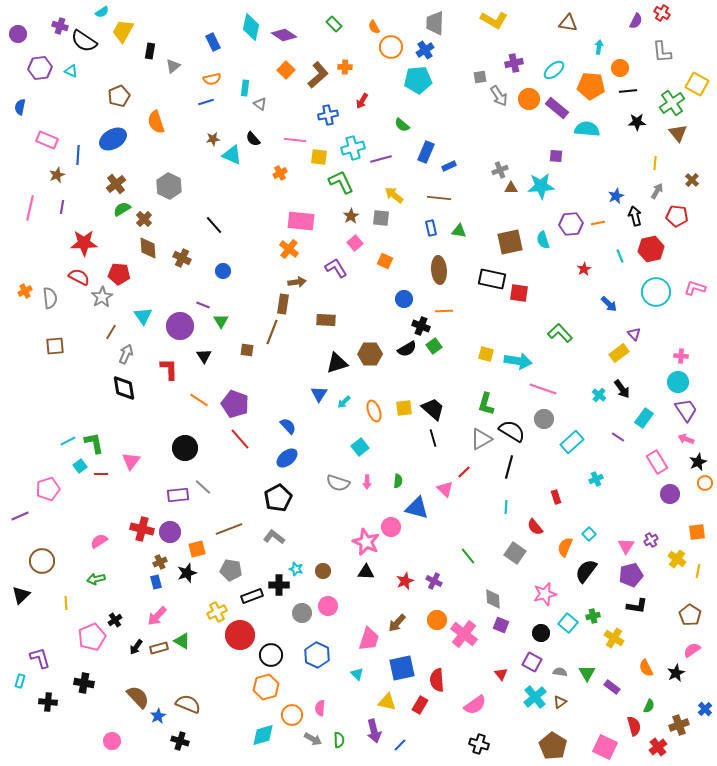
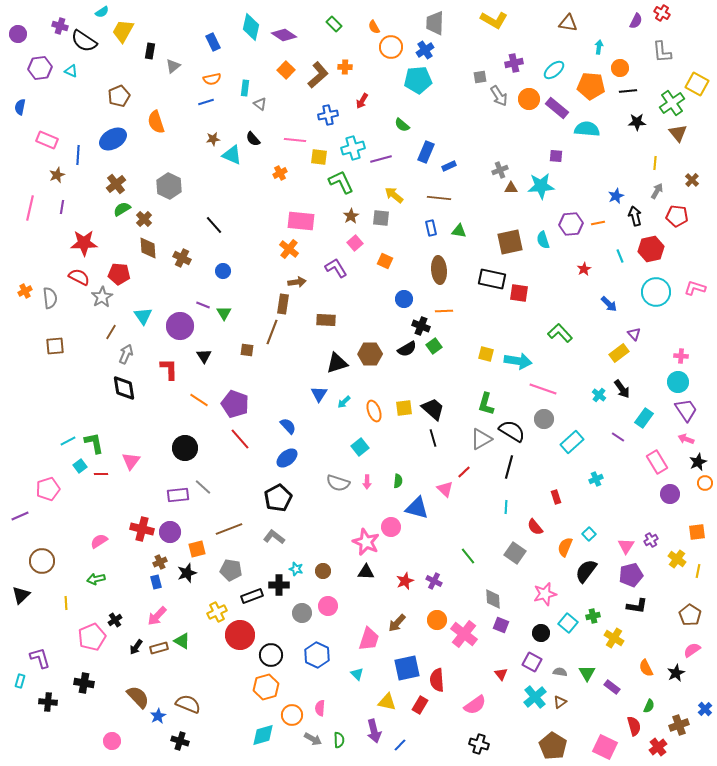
green triangle at (221, 321): moved 3 px right, 8 px up
blue square at (402, 668): moved 5 px right
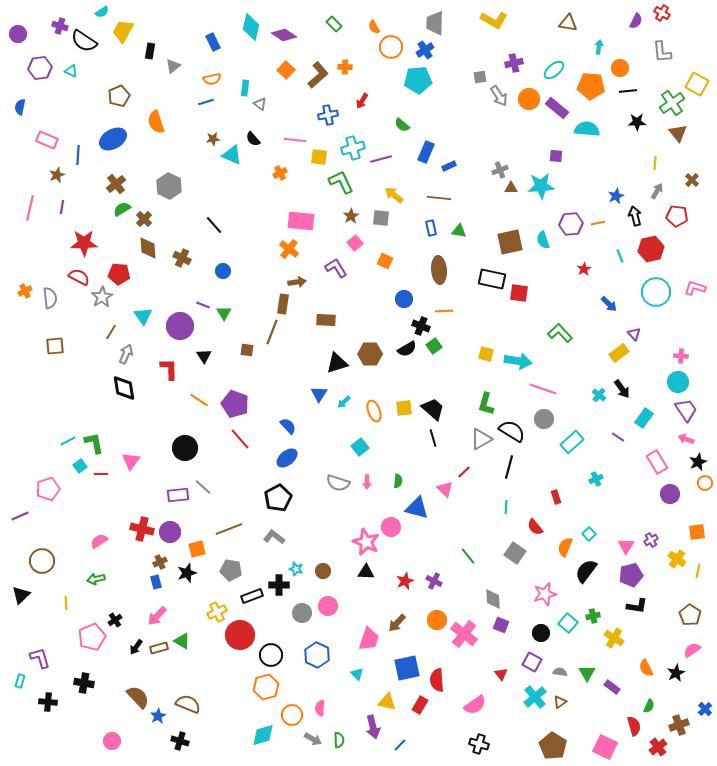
purple arrow at (374, 731): moved 1 px left, 4 px up
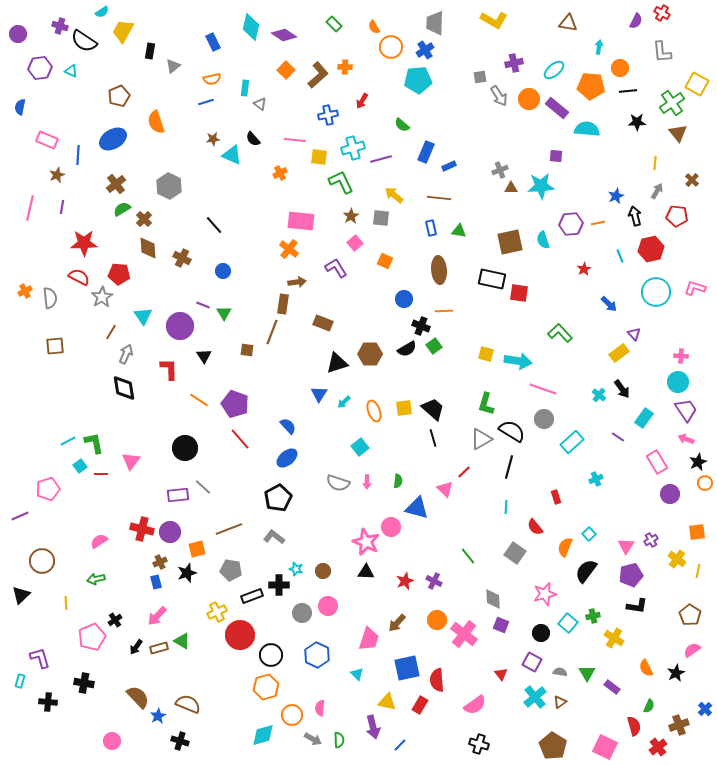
brown rectangle at (326, 320): moved 3 px left, 3 px down; rotated 18 degrees clockwise
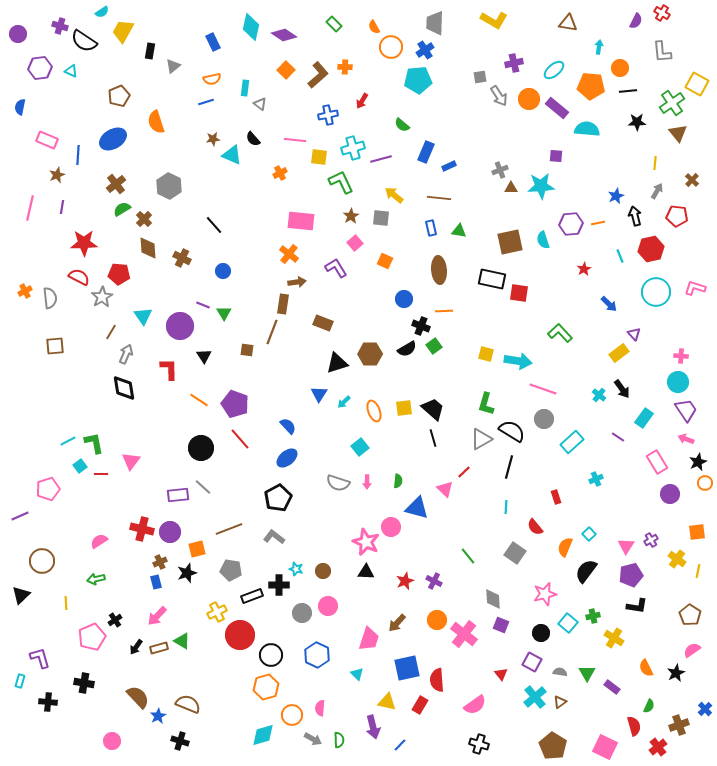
orange cross at (289, 249): moved 5 px down
black circle at (185, 448): moved 16 px right
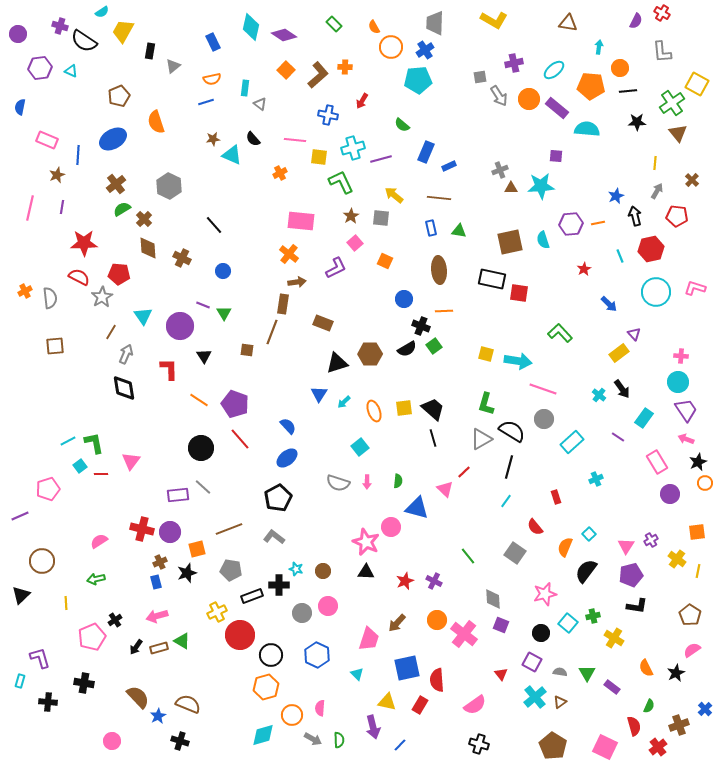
blue cross at (328, 115): rotated 24 degrees clockwise
purple L-shape at (336, 268): rotated 95 degrees clockwise
cyan line at (506, 507): moved 6 px up; rotated 32 degrees clockwise
pink arrow at (157, 616): rotated 30 degrees clockwise
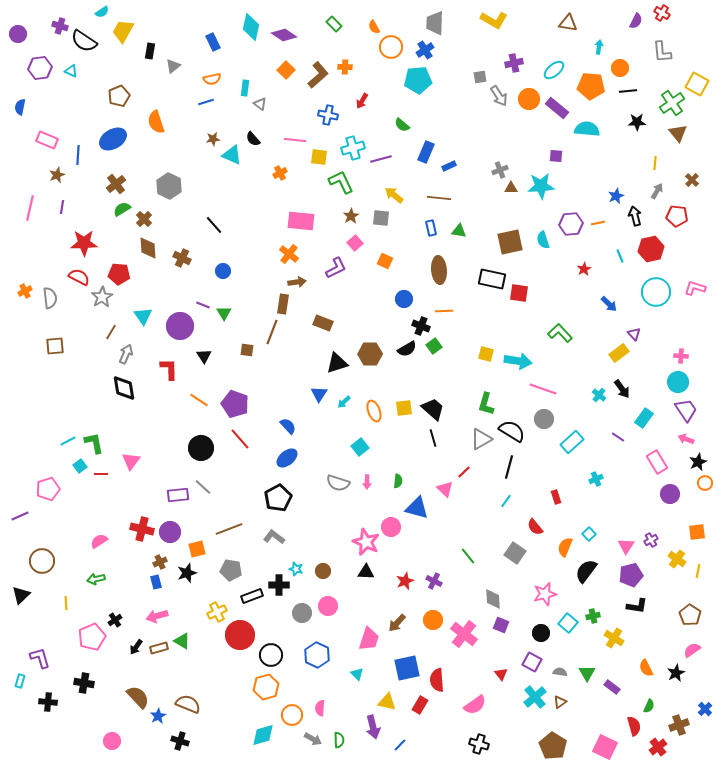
orange circle at (437, 620): moved 4 px left
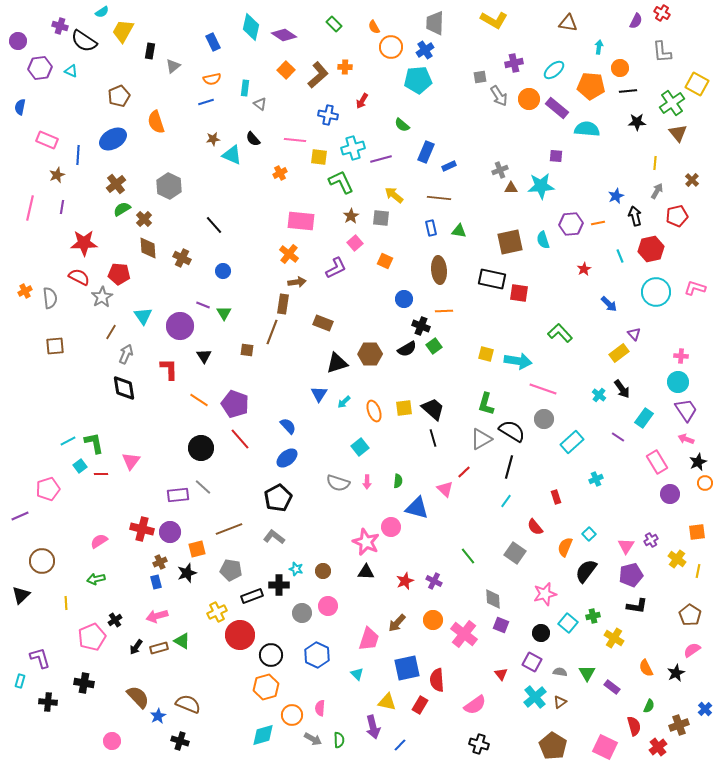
purple circle at (18, 34): moved 7 px down
red pentagon at (677, 216): rotated 20 degrees counterclockwise
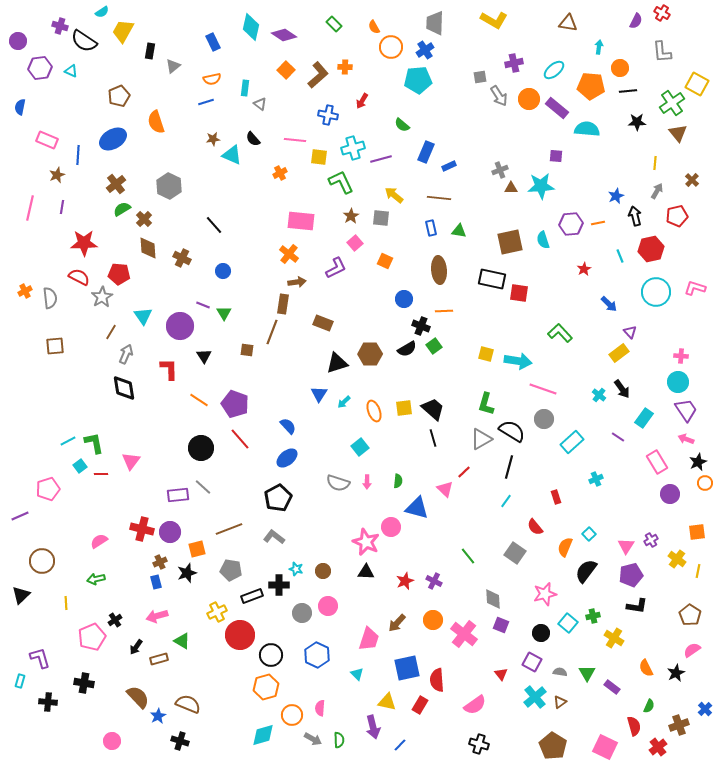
purple triangle at (634, 334): moved 4 px left, 2 px up
brown rectangle at (159, 648): moved 11 px down
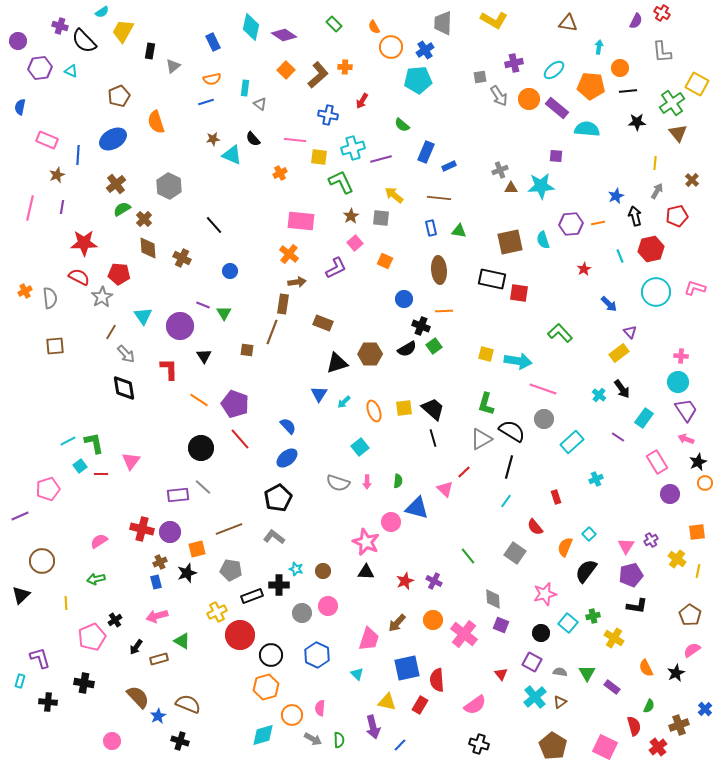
gray trapezoid at (435, 23): moved 8 px right
black semicircle at (84, 41): rotated 12 degrees clockwise
blue circle at (223, 271): moved 7 px right
gray arrow at (126, 354): rotated 114 degrees clockwise
pink circle at (391, 527): moved 5 px up
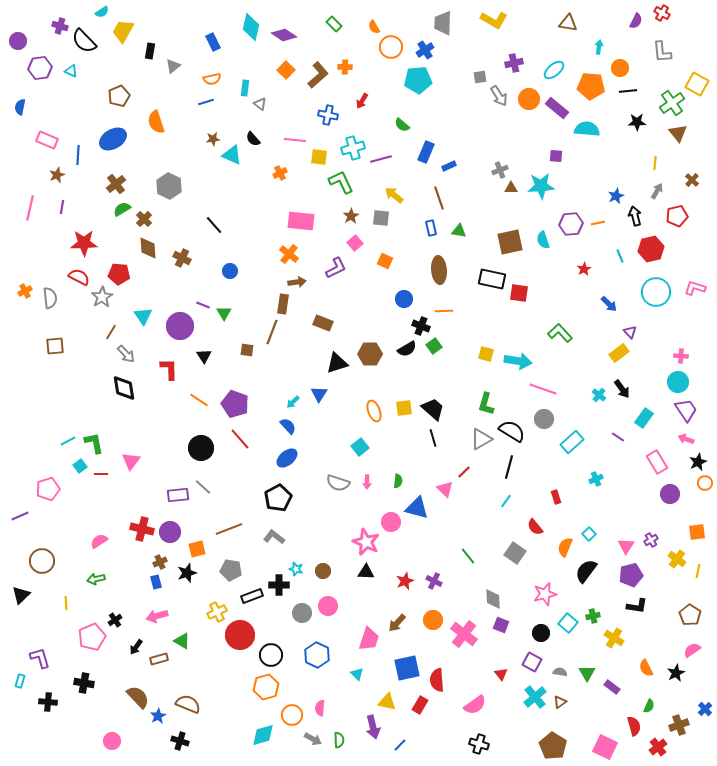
brown line at (439, 198): rotated 65 degrees clockwise
cyan arrow at (344, 402): moved 51 px left
